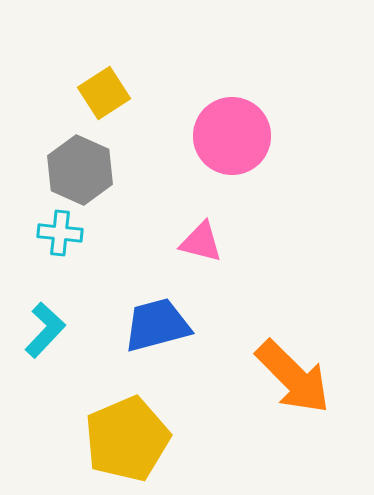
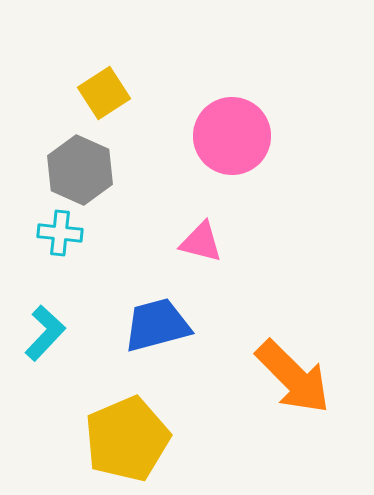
cyan L-shape: moved 3 px down
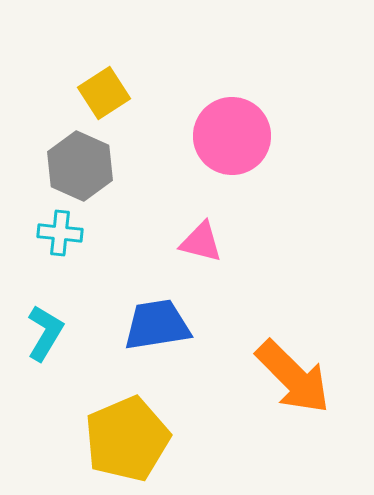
gray hexagon: moved 4 px up
blue trapezoid: rotated 6 degrees clockwise
cyan L-shape: rotated 12 degrees counterclockwise
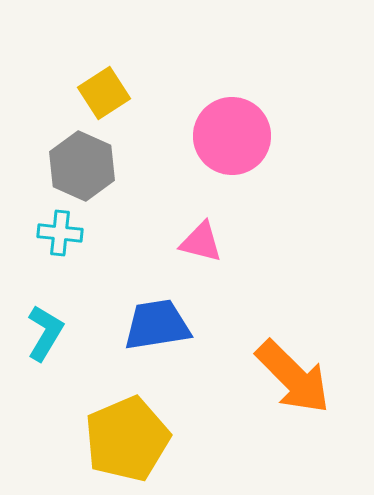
gray hexagon: moved 2 px right
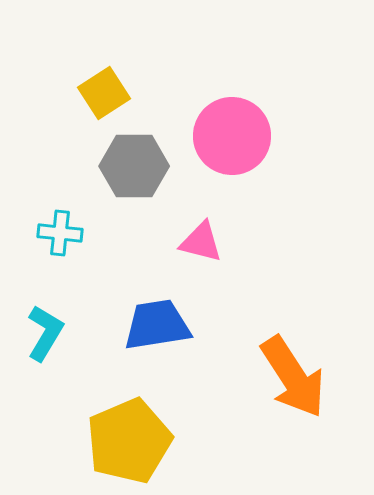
gray hexagon: moved 52 px right; rotated 24 degrees counterclockwise
orange arrow: rotated 12 degrees clockwise
yellow pentagon: moved 2 px right, 2 px down
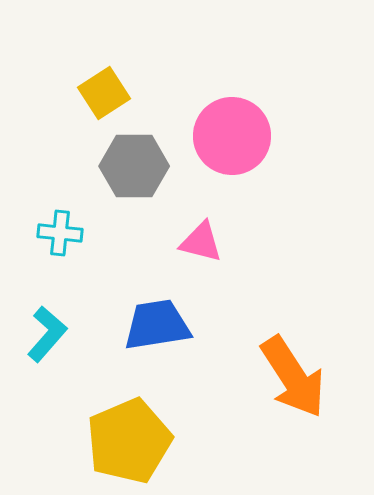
cyan L-shape: moved 2 px right, 1 px down; rotated 10 degrees clockwise
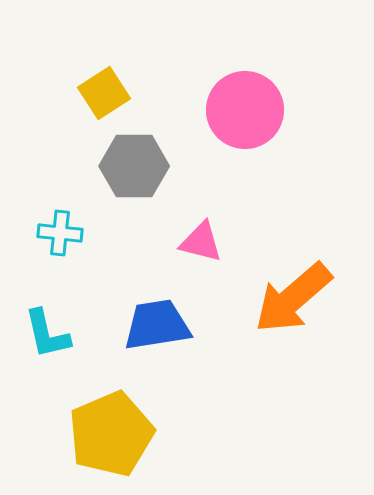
pink circle: moved 13 px right, 26 px up
cyan L-shape: rotated 126 degrees clockwise
orange arrow: moved 79 px up; rotated 82 degrees clockwise
yellow pentagon: moved 18 px left, 7 px up
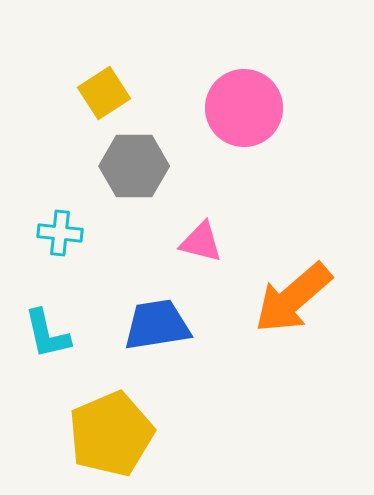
pink circle: moved 1 px left, 2 px up
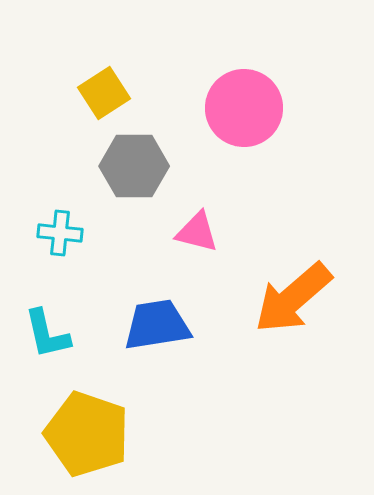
pink triangle: moved 4 px left, 10 px up
yellow pentagon: moved 24 px left; rotated 30 degrees counterclockwise
